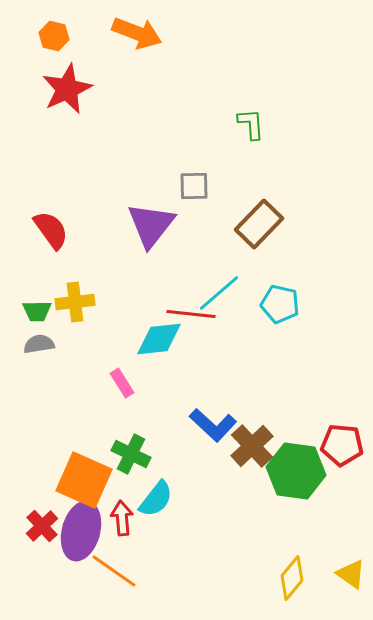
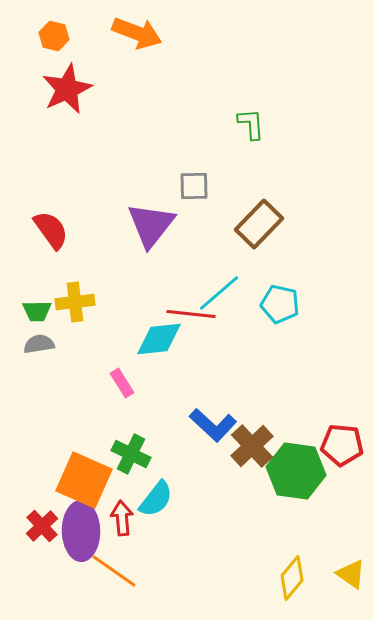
purple ellipse: rotated 16 degrees counterclockwise
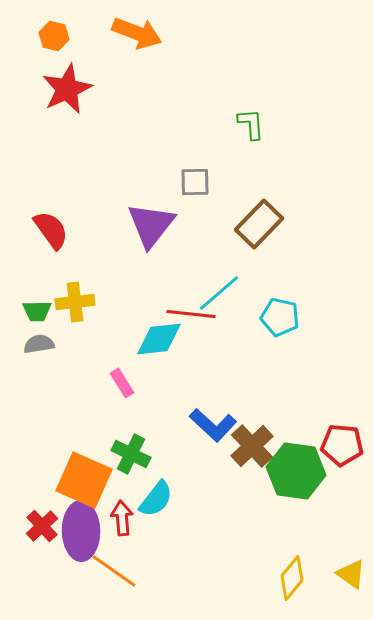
gray square: moved 1 px right, 4 px up
cyan pentagon: moved 13 px down
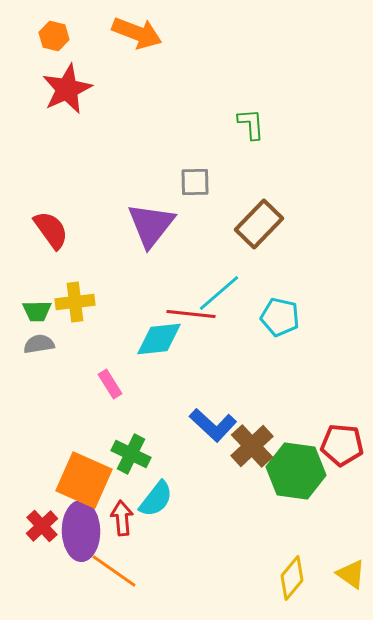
pink rectangle: moved 12 px left, 1 px down
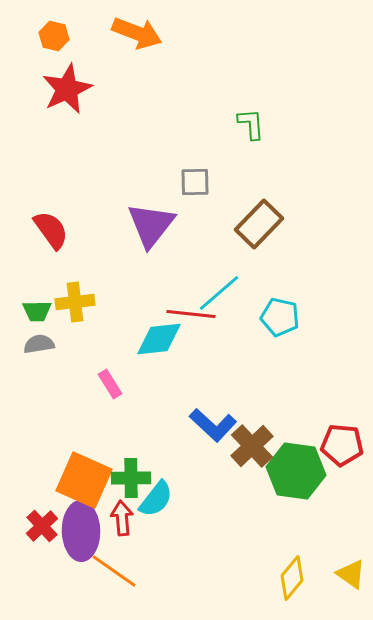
green cross: moved 24 px down; rotated 27 degrees counterclockwise
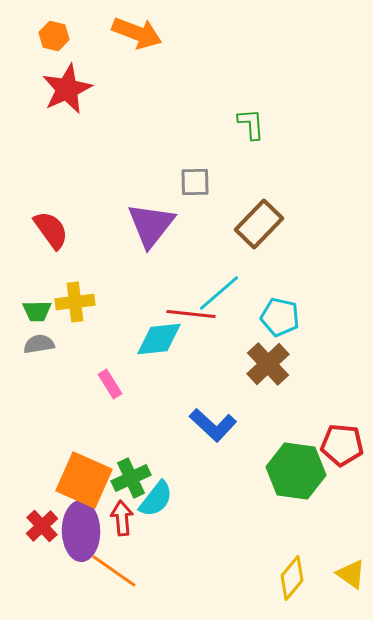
brown cross: moved 16 px right, 82 px up
green cross: rotated 24 degrees counterclockwise
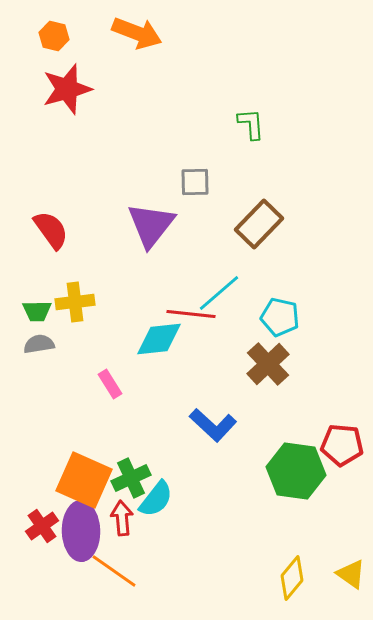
red star: rotated 9 degrees clockwise
red cross: rotated 8 degrees clockwise
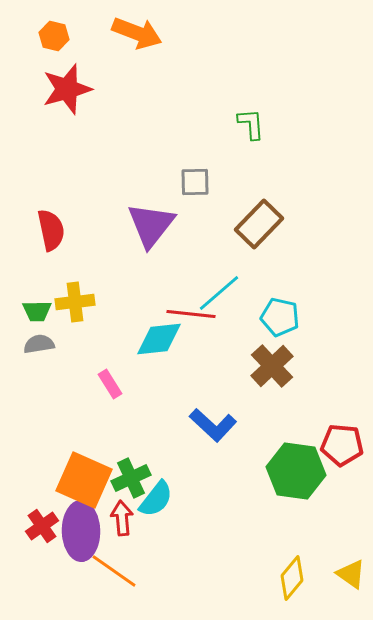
red semicircle: rotated 24 degrees clockwise
brown cross: moved 4 px right, 2 px down
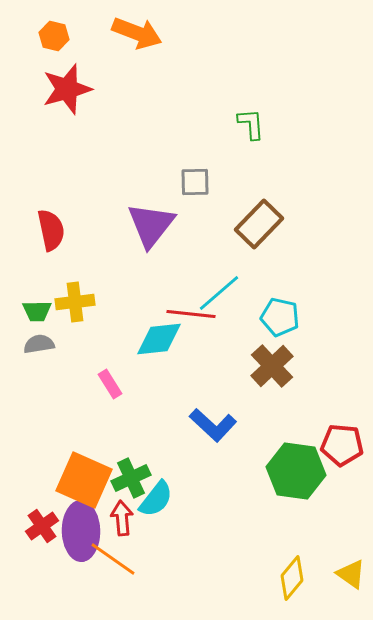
orange line: moved 1 px left, 12 px up
